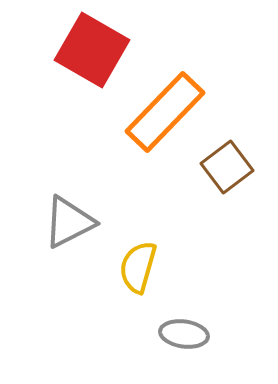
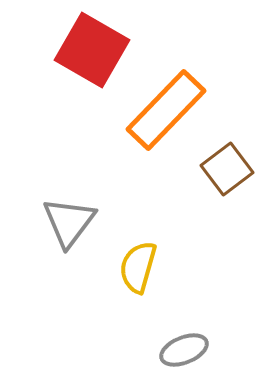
orange rectangle: moved 1 px right, 2 px up
brown square: moved 2 px down
gray triangle: rotated 26 degrees counterclockwise
gray ellipse: moved 16 px down; rotated 30 degrees counterclockwise
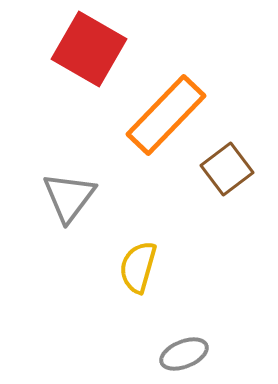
red square: moved 3 px left, 1 px up
orange rectangle: moved 5 px down
gray triangle: moved 25 px up
gray ellipse: moved 4 px down
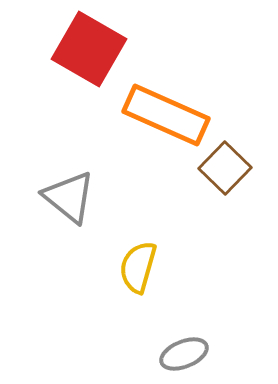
orange rectangle: rotated 70 degrees clockwise
brown square: moved 2 px left, 1 px up; rotated 9 degrees counterclockwise
gray triangle: rotated 28 degrees counterclockwise
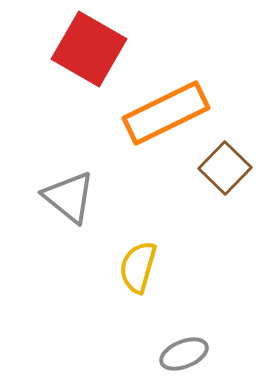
orange rectangle: moved 2 px up; rotated 50 degrees counterclockwise
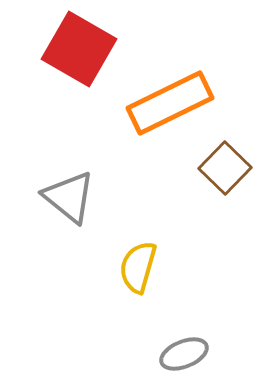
red square: moved 10 px left
orange rectangle: moved 4 px right, 10 px up
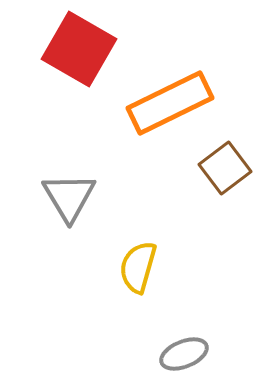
brown square: rotated 9 degrees clockwise
gray triangle: rotated 20 degrees clockwise
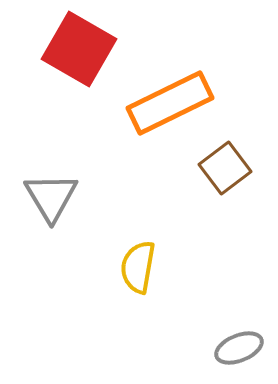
gray triangle: moved 18 px left
yellow semicircle: rotated 6 degrees counterclockwise
gray ellipse: moved 55 px right, 6 px up
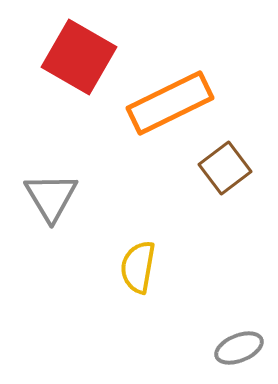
red square: moved 8 px down
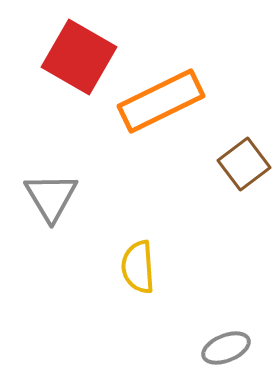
orange rectangle: moved 9 px left, 2 px up
brown square: moved 19 px right, 4 px up
yellow semicircle: rotated 14 degrees counterclockwise
gray ellipse: moved 13 px left
